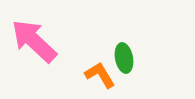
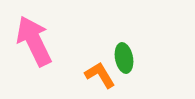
pink arrow: rotated 21 degrees clockwise
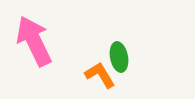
green ellipse: moved 5 px left, 1 px up
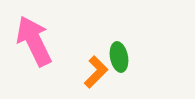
orange L-shape: moved 4 px left, 3 px up; rotated 76 degrees clockwise
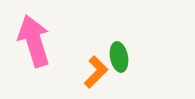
pink arrow: rotated 9 degrees clockwise
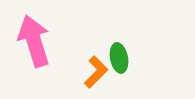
green ellipse: moved 1 px down
